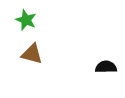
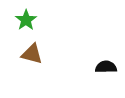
green star: rotated 15 degrees clockwise
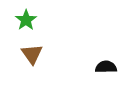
brown triangle: rotated 40 degrees clockwise
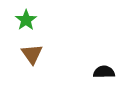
black semicircle: moved 2 px left, 5 px down
